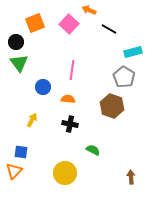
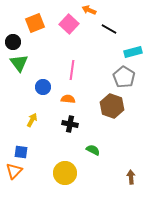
black circle: moved 3 px left
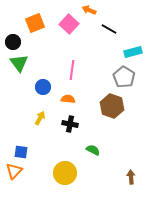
yellow arrow: moved 8 px right, 2 px up
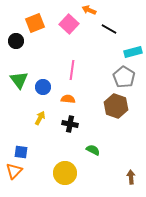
black circle: moved 3 px right, 1 px up
green triangle: moved 17 px down
brown hexagon: moved 4 px right
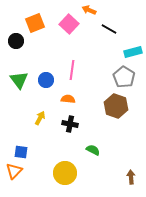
blue circle: moved 3 px right, 7 px up
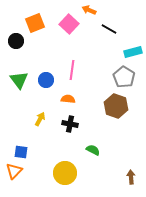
yellow arrow: moved 1 px down
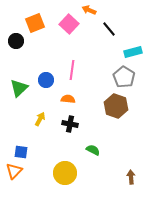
black line: rotated 21 degrees clockwise
green triangle: moved 8 px down; rotated 24 degrees clockwise
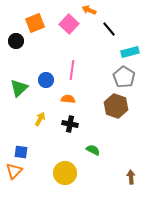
cyan rectangle: moved 3 px left
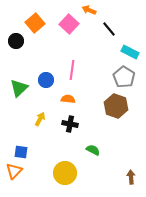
orange square: rotated 18 degrees counterclockwise
cyan rectangle: rotated 42 degrees clockwise
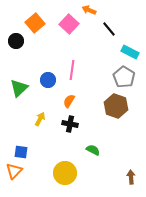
blue circle: moved 2 px right
orange semicircle: moved 1 px right, 2 px down; rotated 64 degrees counterclockwise
